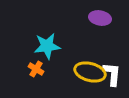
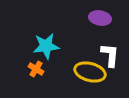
cyan star: moved 1 px left
white L-shape: moved 2 px left, 19 px up
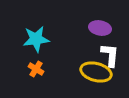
purple ellipse: moved 10 px down
cyan star: moved 10 px left, 7 px up
yellow ellipse: moved 6 px right
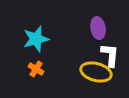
purple ellipse: moved 2 px left; rotated 70 degrees clockwise
cyan star: rotated 8 degrees counterclockwise
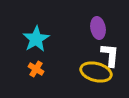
cyan star: rotated 16 degrees counterclockwise
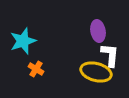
purple ellipse: moved 3 px down
cyan star: moved 13 px left, 2 px down; rotated 12 degrees clockwise
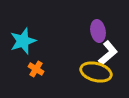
white L-shape: moved 2 px left, 2 px up; rotated 45 degrees clockwise
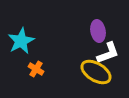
cyan star: moved 2 px left; rotated 8 degrees counterclockwise
white L-shape: rotated 20 degrees clockwise
yellow ellipse: rotated 16 degrees clockwise
